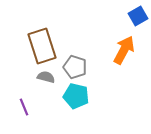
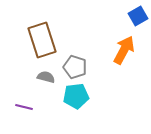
brown rectangle: moved 6 px up
cyan pentagon: rotated 20 degrees counterclockwise
purple line: rotated 54 degrees counterclockwise
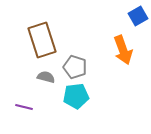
orange arrow: moved 1 px left; rotated 132 degrees clockwise
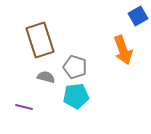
brown rectangle: moved 2 px left
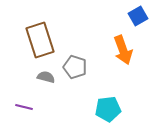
cyan pentagon: moved 32 px right, 13 px down
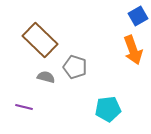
brown rectangle: rotated 28 degrees counterclockwise
orange arrow: moved 10 px right
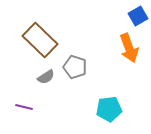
orange arrow: moved 4 px left, 2 px up
gray semicircle: rotated 132 degrees clockwise
cyan pentagon: moved 1 px right
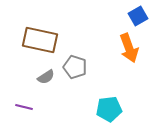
brown rectangle: rotated 32 degrees counterclockwise
